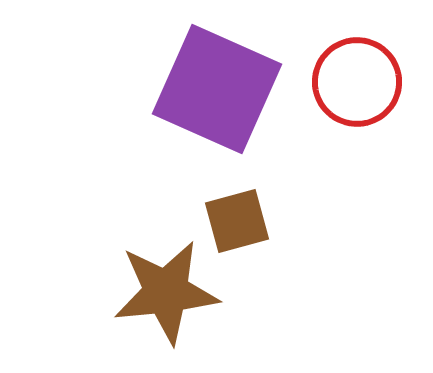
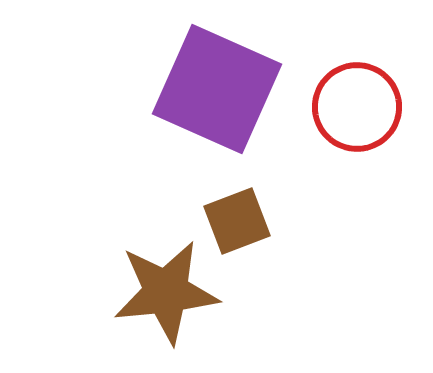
red circle: moved 25 px down
brown square: rotated 6 degrees counterclockwise
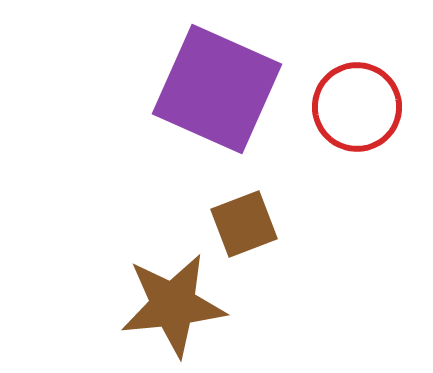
brown square: moved 7 px right, 3 px down
brown star: moved 7 px right, 13 px down
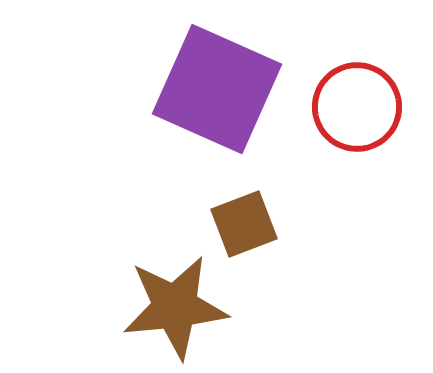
brown star: moved 2 px right, 2 px down
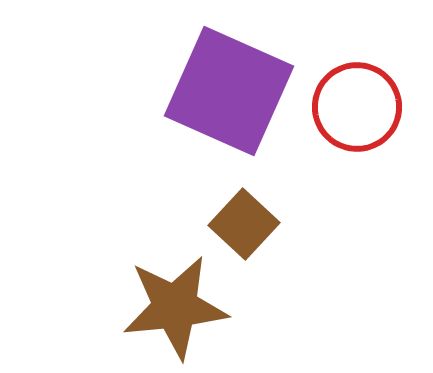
purple square: moved 12 px right, 2 px down
brown square: rotated 26 degrees counterclockwise
